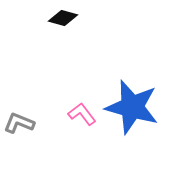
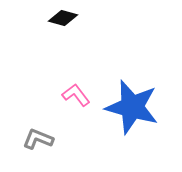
pink L-shape: moved 6 px left, 19 px up
gray L-shape: moved 19 px right, 16 px down
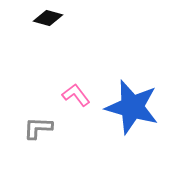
black diamond: moved 15 px left
gray L-shape: moved 11 px up; rotated 20 degrees counterclockwise
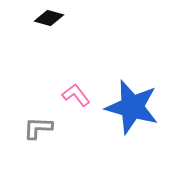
black diamond: moved 1 px right
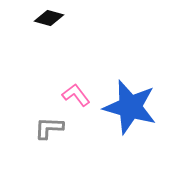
blue star: moved 2 px left
gray L-shape: moved 11 px right
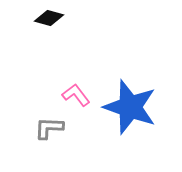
blue star: rotated 4 degrees clockwise
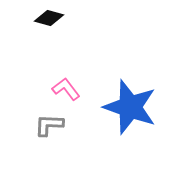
pink L-shape: moved 10 px left, 6 px up
gray L-shape: moved 3 px up
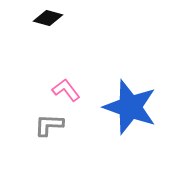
black diamond: moved 1 px left
pink L-shape: moved 1 px down
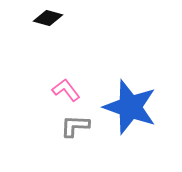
gray L-shape: moved 26 px right, 1 px down
